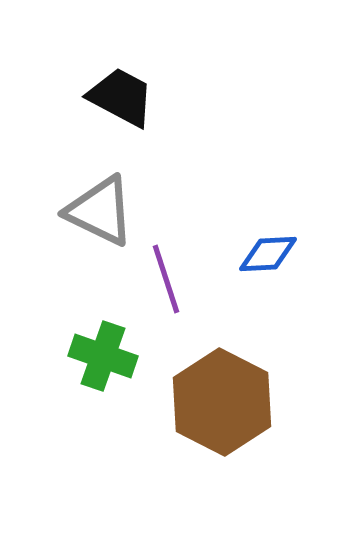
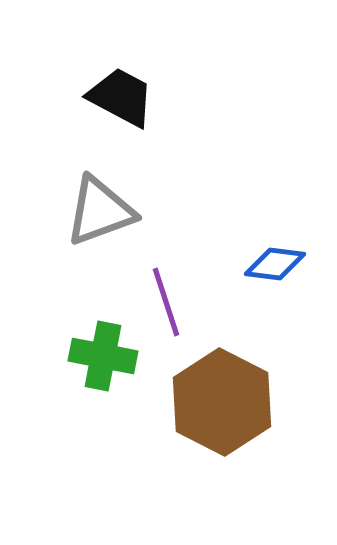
gray triangle: rotated 46 degrees counterclockwise
blue diamond: moved 7 px right, 10 px down; rotated 10 degrees clockwise
purple line: moved 23 px down
green cross: rotated 8 degrees counterclockwise
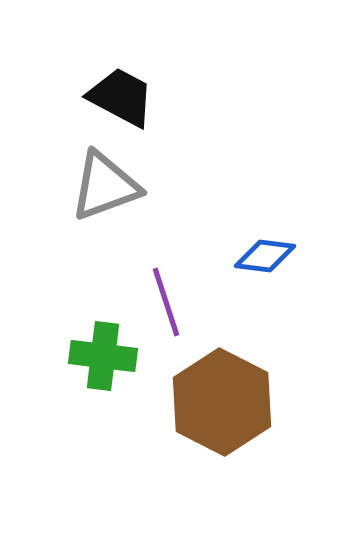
gray triangle: moved 5 px right, 25 px up
blue diamond: moved 10 px left, 8 px up
green cross: rotated 4 degrees counterclockwise
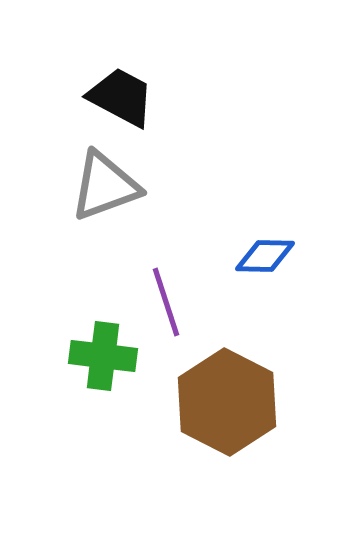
blue diamond: rotated 6 degrees counterclockwise
brown hexagon: moved 5 px right
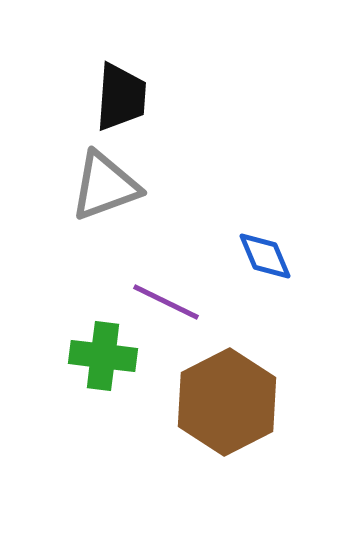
black trapezoid: rotated 66 degrees clockwise
blue diamond: rotated 66 degrees clockwise
purple line: rotated 46 degrees counterclockwise
brown hexagon: rotated 6 degrees clockwise
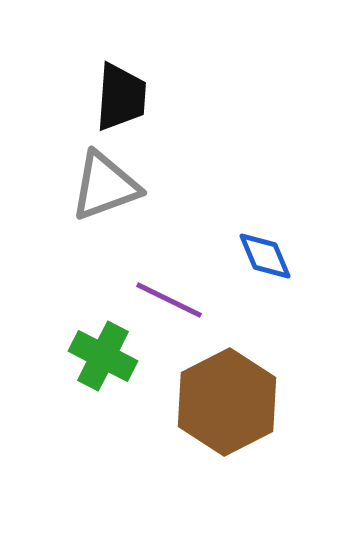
purple line: moved 3 px right, 2 px up
green cross: rotated 20 degrees clockwise
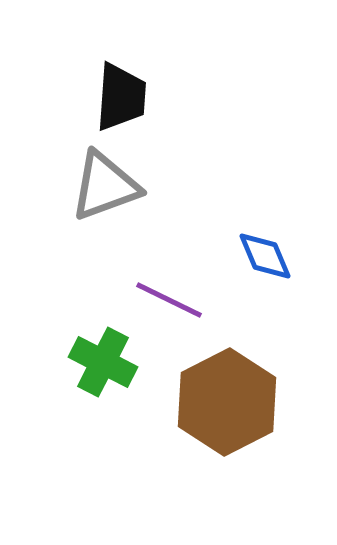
green cross: moved 6 px down
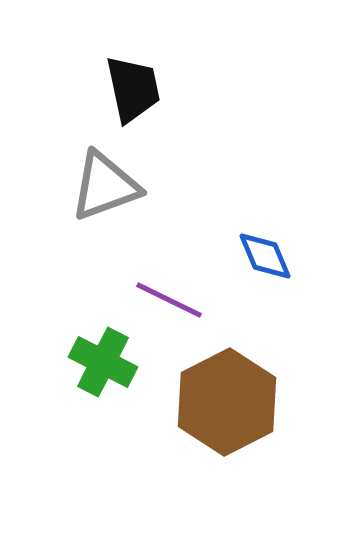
black trapezoid: moved 12 px right, 8 px up; rotated 16 degrees counterclockwise
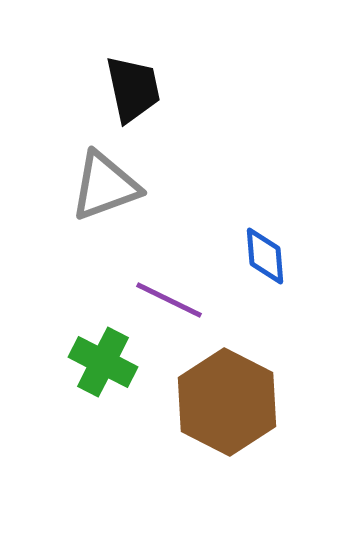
blue diamond: rotated 18 degrees clockwise
brown hexagon: rotated 6 degrees counterclockwise
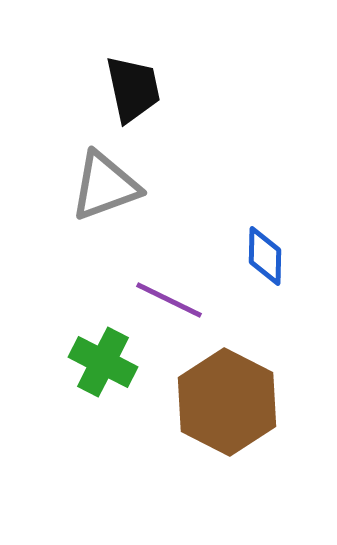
blue diamond: rotated 6 degrees clockwise
